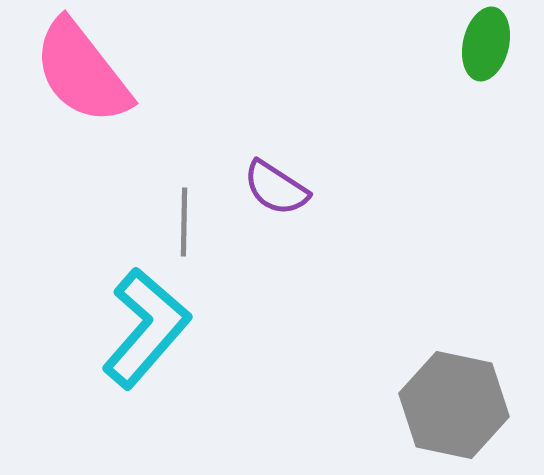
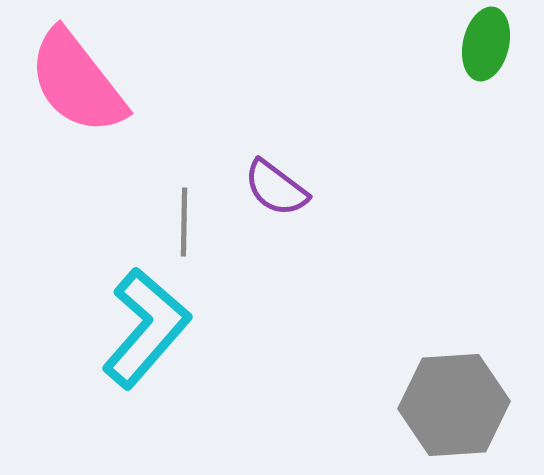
pink semicircle: moved 5 px left, 10 px down
purple semicircle: rotated 4 degrees clockwise
gray hexagon: rotated 16 degrees counterclockwise
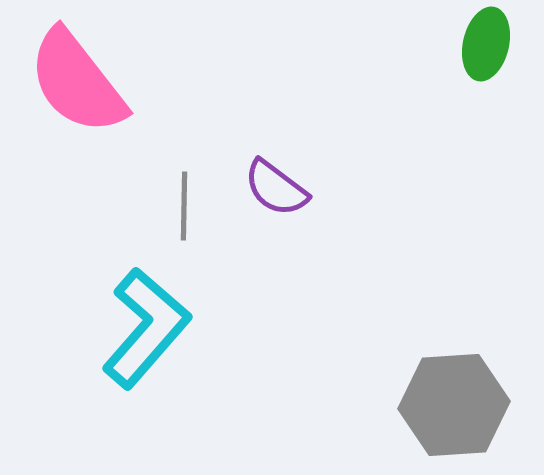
gray line: moved 16 px up
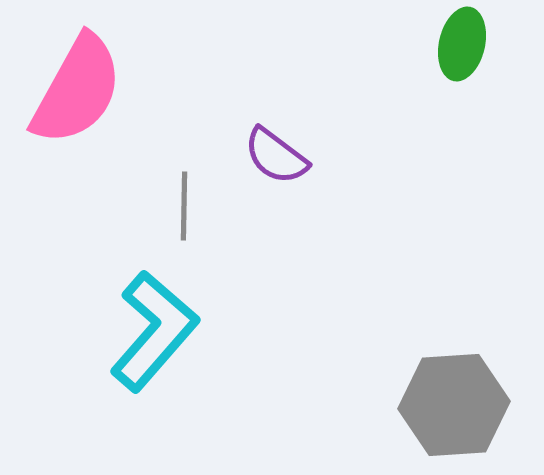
green ellipse: moved 24 px left
pink semicircle: moved 8 px down; rotated 113 degrees counterclockwise
purple semicircle: moved 32 px up
cyan L-shape: moved 8 px right, 3 px down
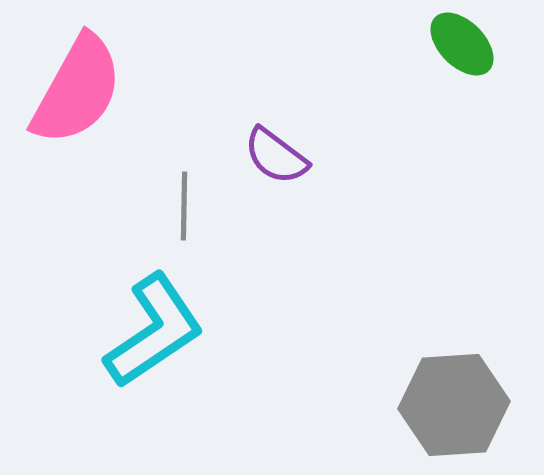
green ellipse: rotated 58 degrees counterclockwise
cyan L-shape: rotated 15 degrees clockwise
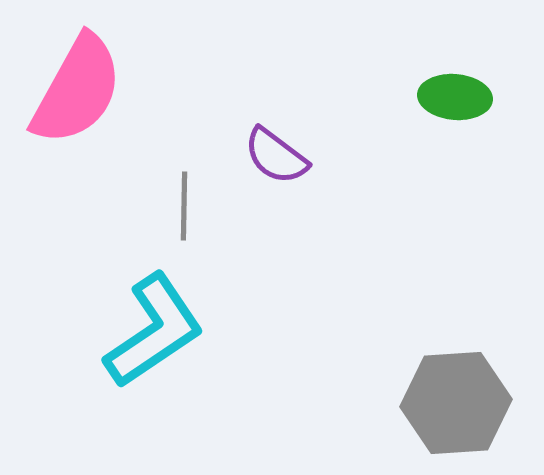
green ellipse: moved 7 px left, 53 px down; rotated 40 degrees counterclockwise
gray hexagon: moved 2 px right, 2 px up
